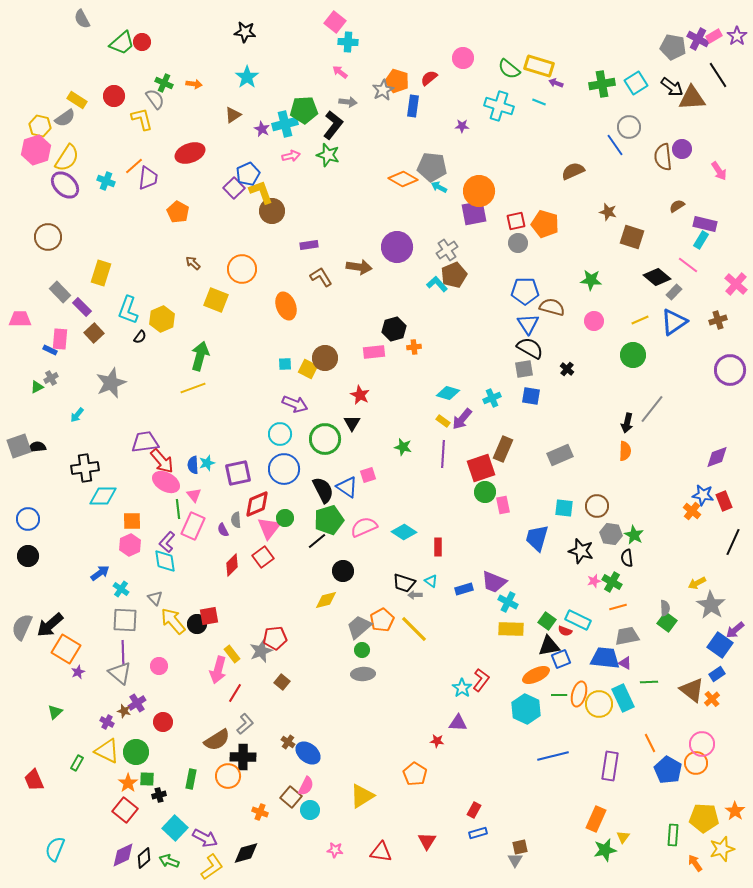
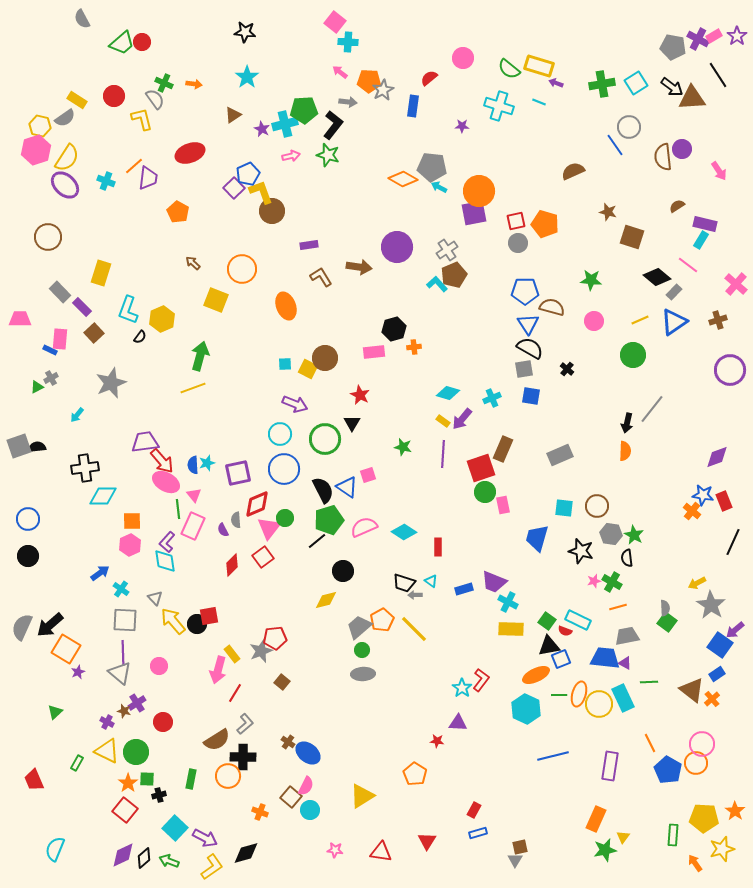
orange pentagon at (397, 81): moved 28 px left; rotated 15 degrees counterclockwise
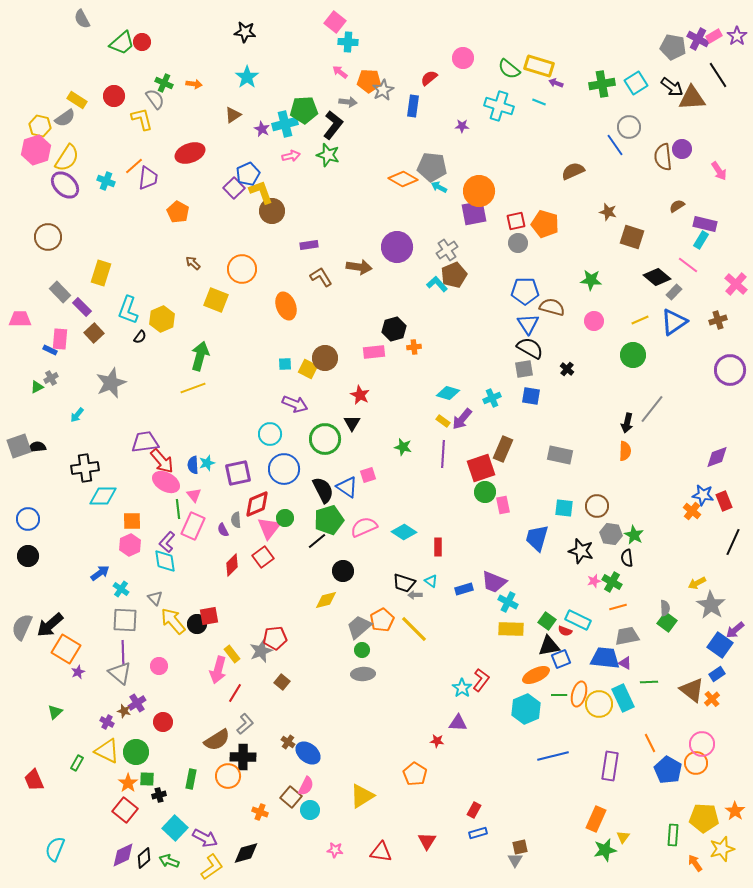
cyan circle at (280, 434): moved 10 px left
gray rectangle at (560, 455): rotated 35 degrees clockwise
cyan hexagon at (526, 709): rotated 12 degrees clockwise
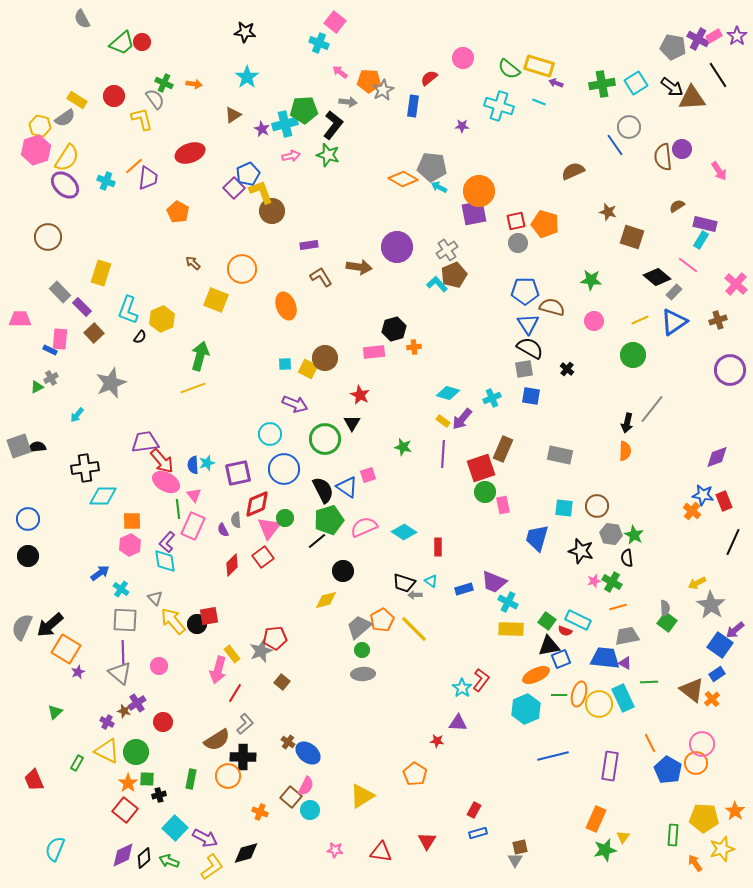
cyan cross at (348, 42): moved 29 px left, 1 px down; rotated 18 degrees clockwise
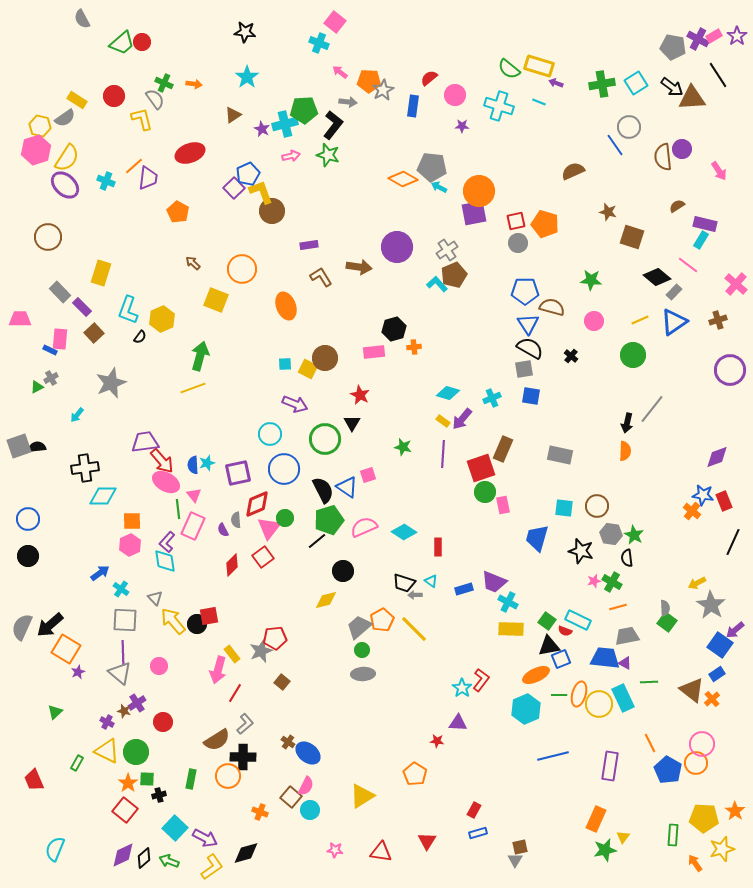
pink circle at (463, 58): moved 8 px left, 37 px down
black cross at (567, 369): moved 4 px right, 13 px up
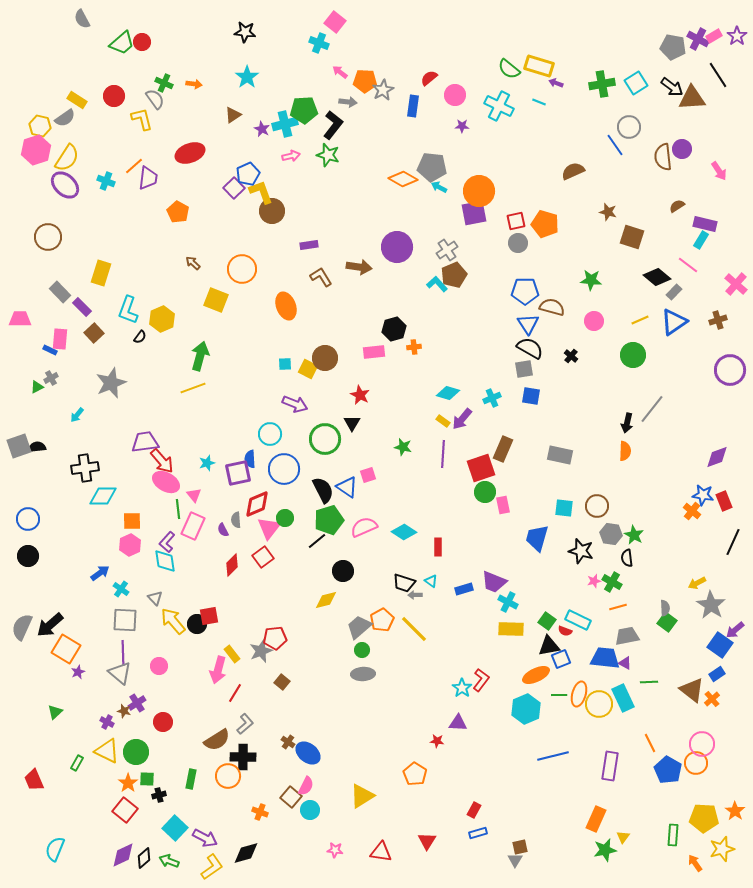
orange pentagon at (369, 81): moved 4 px left
cyan cross at (499, 106): rotated 8 degrees clockwise
blue semicircle at (193, 465): moved 57 px right, 6 px up
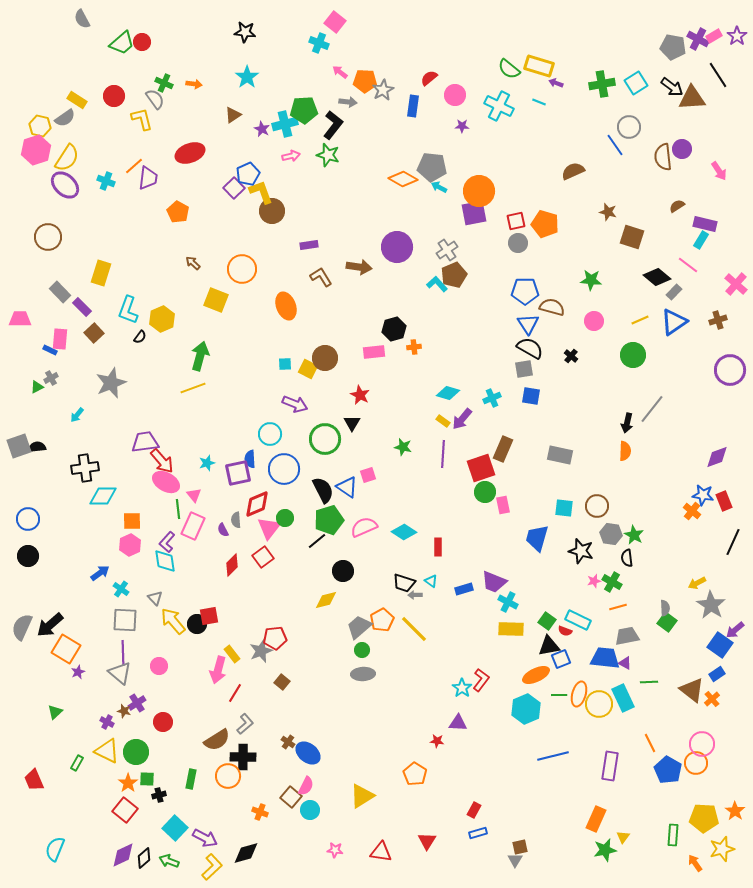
yellow L-shape at (212, 867): rotated 8 degrees counterclockwise
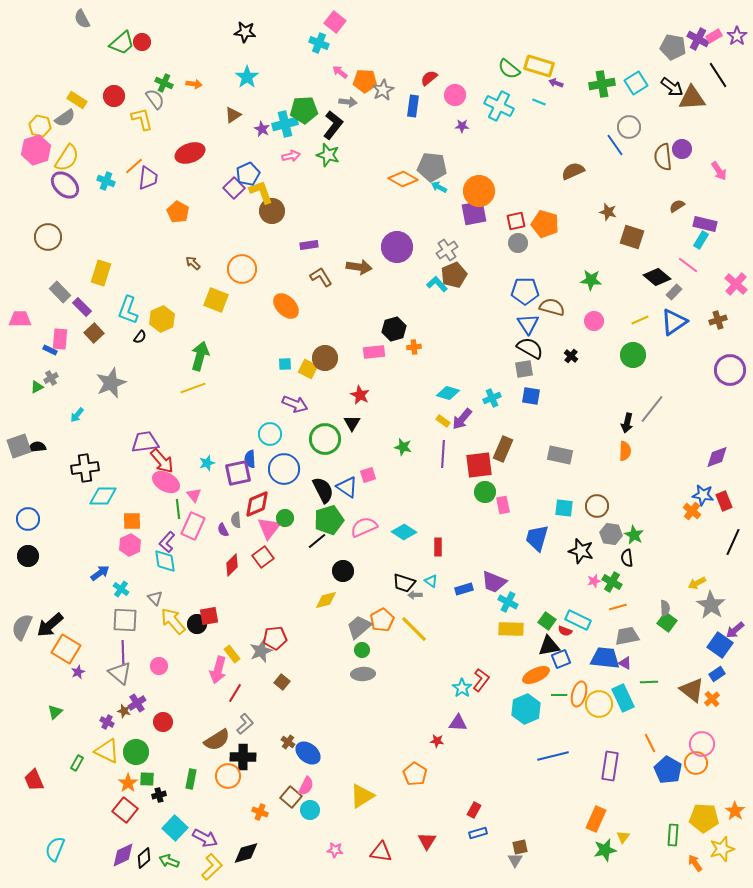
orange ellipse at (286, 306): rotated 24 degrees counterclockwise
red square at (481, 468): moved 2 px left, 3 px up; rotated 12 degrees clockwise
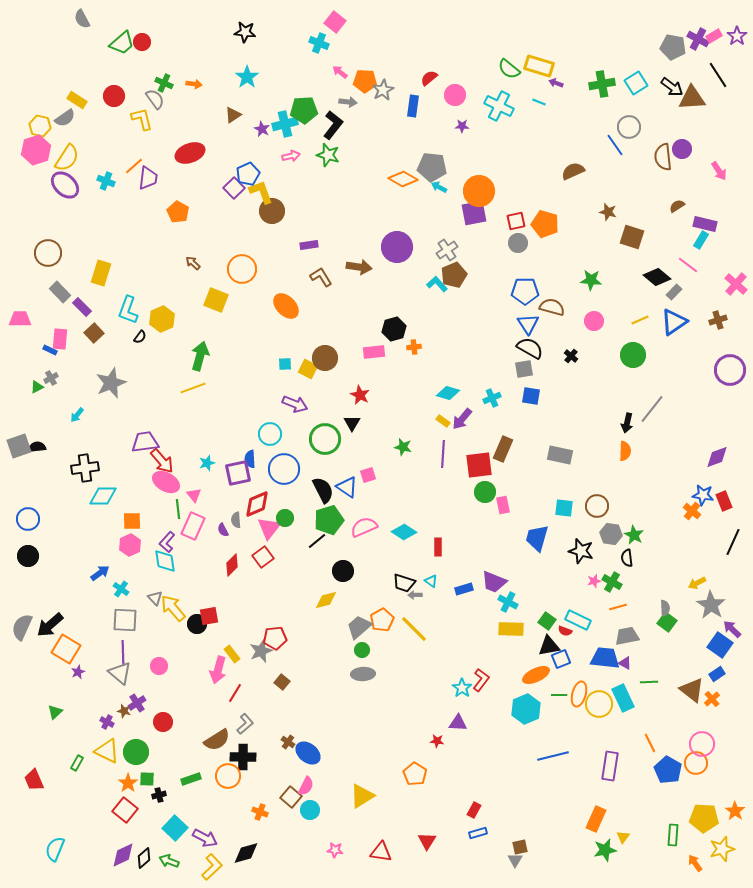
brown circle at (48, 237): moved 16 px down
yellow arrow at (173, 621): moved 13 px up
purple arrow at (735, 630): moved 3 px left, 1 px up; rotated 84 degrees clockwise
green rectangle at (191, 779): rotated 60 degrees clockwise
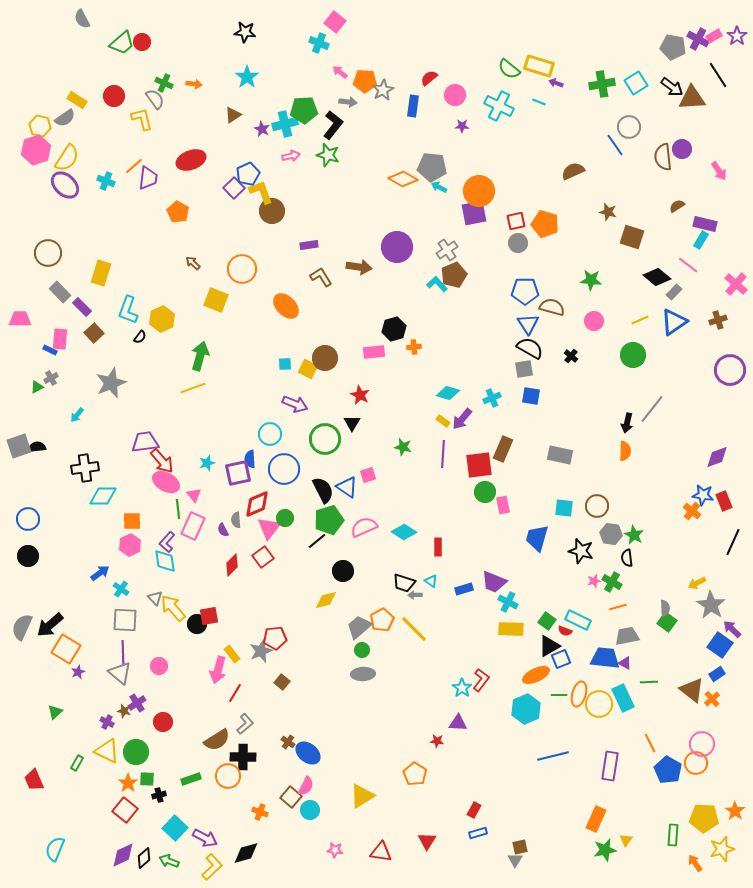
red ellipse at (190, 153): moved 1 px right, 7 px down
black triangle at (549, 646): rotated 20 degrees counterclockwise
yellow triangle at (623, 837): moved 3 px right, 3 px down
